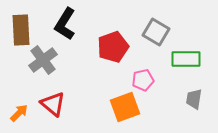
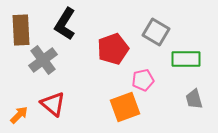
red pentagon: moved 2 px down
gray trapezoid: rotated 25 degrees counterclockwise
orange arrow: moved 2 px down
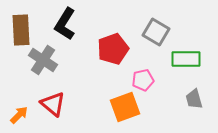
gray cross: rotated 20 degrees counterclockwise
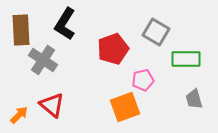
red triangle: moved 1 px left, 1 px down
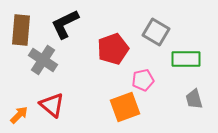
black L-shape: rotated 32 degrees clockwise
brown rectangle: rotated 8 degrees clockwise
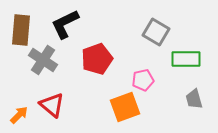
red pentagon: moved 16 px left, 10 px down
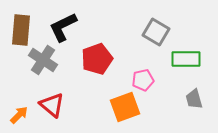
black L-shape: moved 2 px left, 3 px down
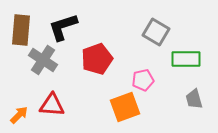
black L-shape: rotated 8 degrees clockwise
red triangle: rotated 36 degrees counterclockwise
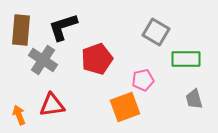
red triangle: rotated 12 degrees counterclockwise
orange arrow: rotated 66 degrees counterclockwise
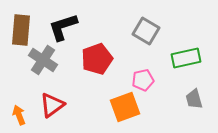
gray square: moved 10 px left, 1 px up
green rectangle: moved 1 px up; rotated 12 degrees counterclockwise
red triangle: rotated 28 degrees counterclockwise
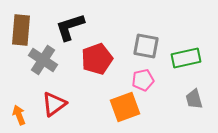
black L-shape: moved 7 px right
gray square: moved 15 px down; rotated 20 degrees counterclockwise
red triangle: moved 2 px right, 1 px up
